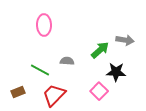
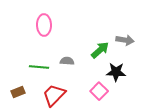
green line: moved 1 px left, 3 px up; rotated 24 degrees counterclockwise
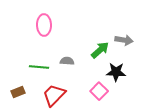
gray arrow: moved 1 px left
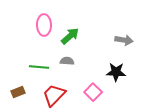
green arrow: moved 30 px left, 14 px up
pink square: moved 6 px left, 1 px down
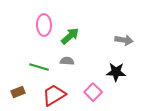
green line: rotated 12 degrees clockwise
red trapezoid: rotated 15 degrees clockwise
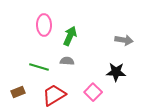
green arrow: rotated 24 degrees counterclockwise
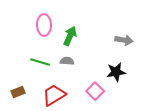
green line: moved 1 px right, 5 px up
black star: rotated 12 degrees counterclockwise
pink square: moved 2 px right, 1 px up
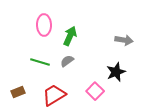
gray semicircle: rotated 40 degrees counterclockwise
black star: rotated 12 degrees counterclockwise
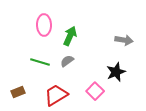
red trapezoid: moved 2 px right
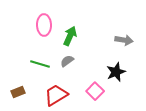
green line: moved 2 px down
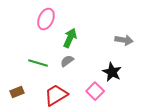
pink ellipse: moved 2 px right, 6 px up; rotated 25 degrees clockwise
green arrow: moved 2 px down
green line: moved 2 px left, 1 px up
black star: moved 4 px left; rotated 24 degrees counterclockwise
brown rectangle: moved 1 px left
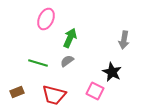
gray arrow: rotated 90 degrees clockwise
pink square: rotated 18 degrees counterclockwise
red trapezoid: moved 2 px left; rotated 135 degrees counterclockwise
